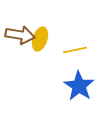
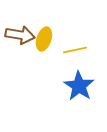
yellow ellipse: moved 4 px right
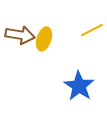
yellow line: moved 17 px right, 20 px up; rotated 15 degrees counterclockwise
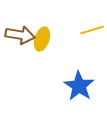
yellow line: rotated 10 degrees clockwise
yellow ellipse: moved 2 px left
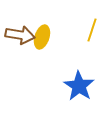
yellow line: rotated 55 degrees counterclockwise
yellow ellipse: moved 2 px up
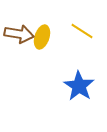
yellow line: moved 10 px left, 1 px down; rotated 75 degrees counterclockwise
brown arrow: moved 1 px left, 1 px up
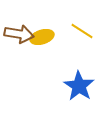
yellow ellipse: rotated 55 degrees clockwise
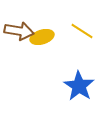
brown arrow: moved 3 px up
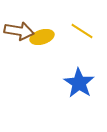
blue star: moved 3 px up
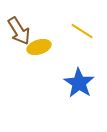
brown arrow: rotated 48 degrees clockwise
yellow ellipse: moved 3 px left, 10 px down
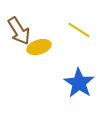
yellow line: moved 3 px left, 1 px up
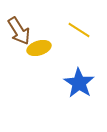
yellow ellipse: moved 1 px down
